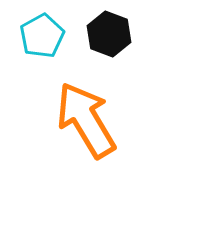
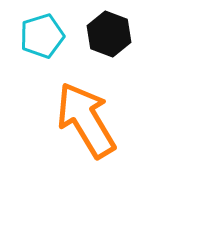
cyan pentagon: rotated 12 degrees clockwise
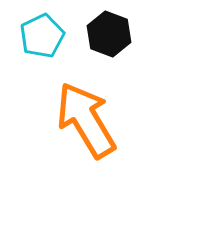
cyan pentagon: rotated 9 degrees counterclockwise
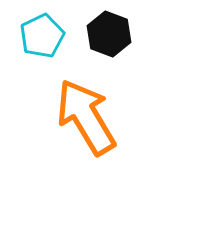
orange arrow: moved 3 px up
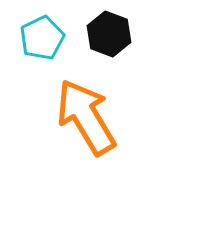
cyan pentagon: moved 2 px down
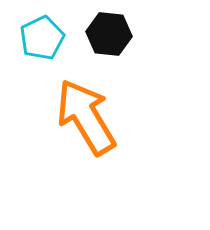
black hexagon: rotated 15 degrees counterclockwise
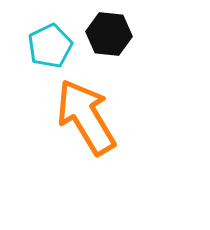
cyan pentagon: moved 8 px right, 8 px down
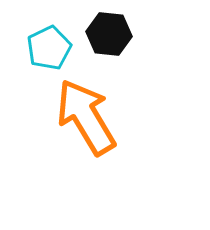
cyan pentagon: moved 1 px left, 2 px down
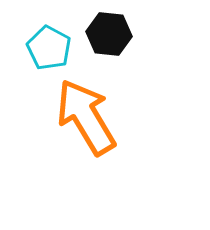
cyan pentagon: rotated 18 degrees counterclockwise
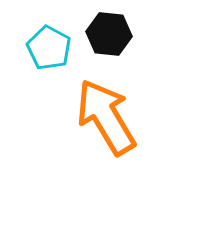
orange arrow: moved 20 px right
